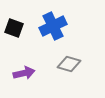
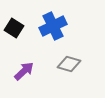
black square: rotated 12 degrees clockwise
purple arrow: moved 2 px up; rotated 30 degrees counterclockwise
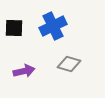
black square: rotated 30 degrees counterclockwise
purple arrow: rotated 30 degrees clockwise
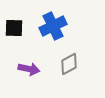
gray diamond: rotated 45 degrees counterclockwise
purple arrow: moved 5 px right, 2 px up; rotated 25 degrees clockwise
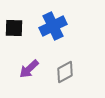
gray diamond: moved 4 px left, 8 px down
purple arrow: rotated 125 degrees clockwise
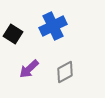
black square: moved 1 px left, 6 px down; rotated 30 degrees clockwise
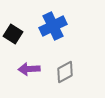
purple arrow: rotated 40 degrees clockwise
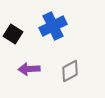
gray diamond: moved 5 px right, 1 px up
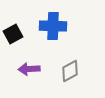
blue cross: rotated 28 degrees clockwise
black square: rotated 30 degrees clockwise
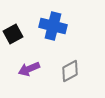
blue cross: rotated 12 degrees clockwise
purple arrow: rotated 20 degrees counterclockwise
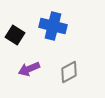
black square: moved 2 px right, 1 px down; rotated 30 degrees counterclockwise
gray diamond: moved 1 px left, 1 px down
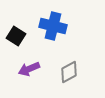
black square: moved 1 px right, 1 px down
